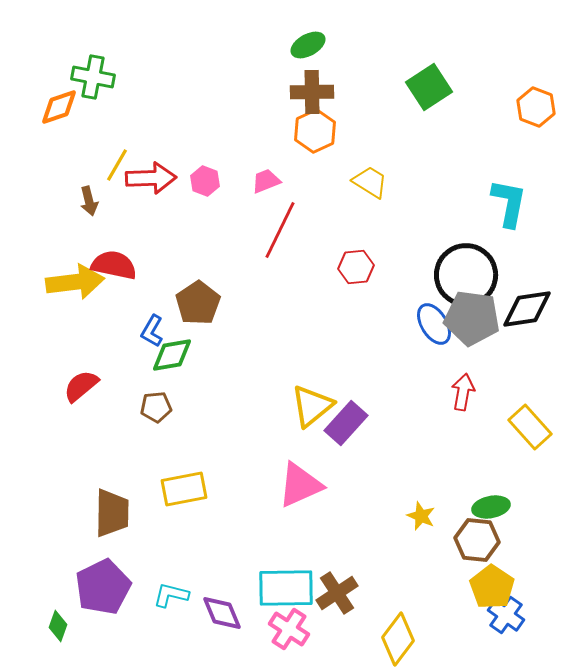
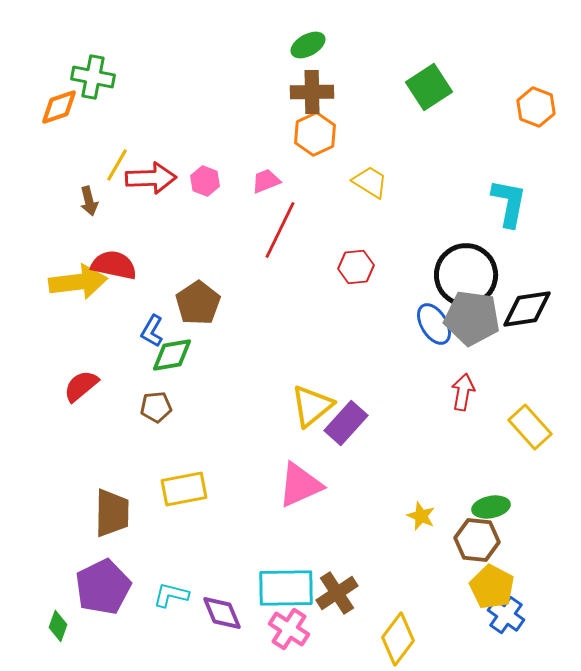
orange hexagon at (315, 131): moved 3 px down
yellow arrow at (75, 282): moved 3 px right
yellow pentagon at (492, 587): rotated 6 degrees counterclockwise
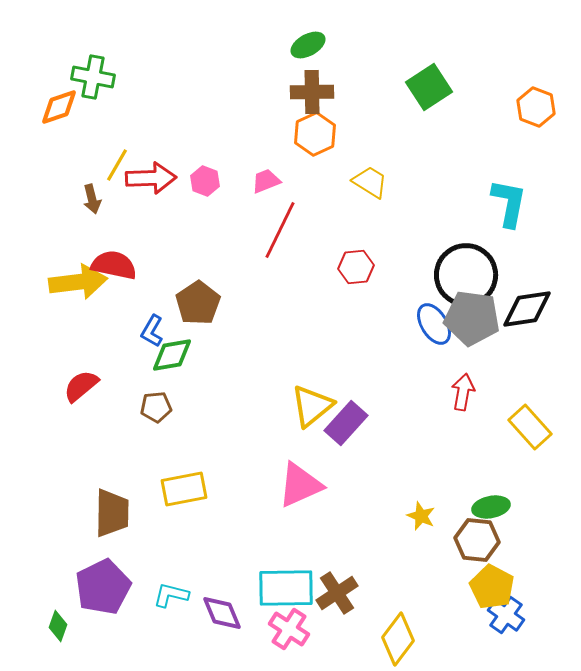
brown arrow at (89, 201): moved 3 px right, 2 px up
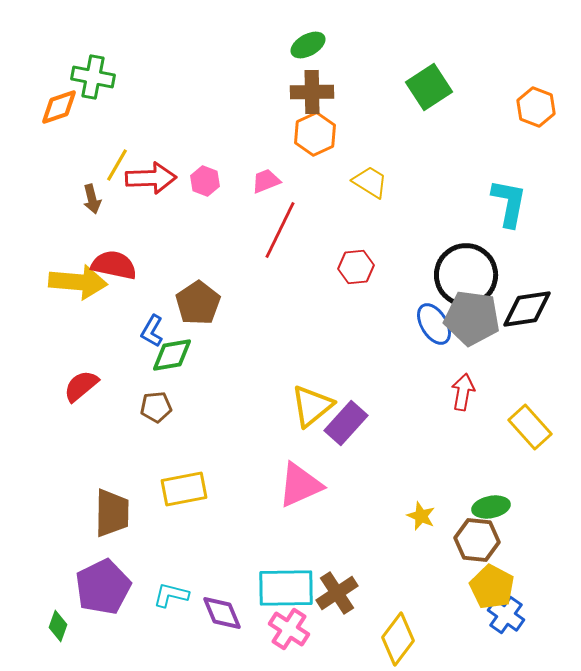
yellow arrow at (78, 282): rotated 12 degrees clockwise
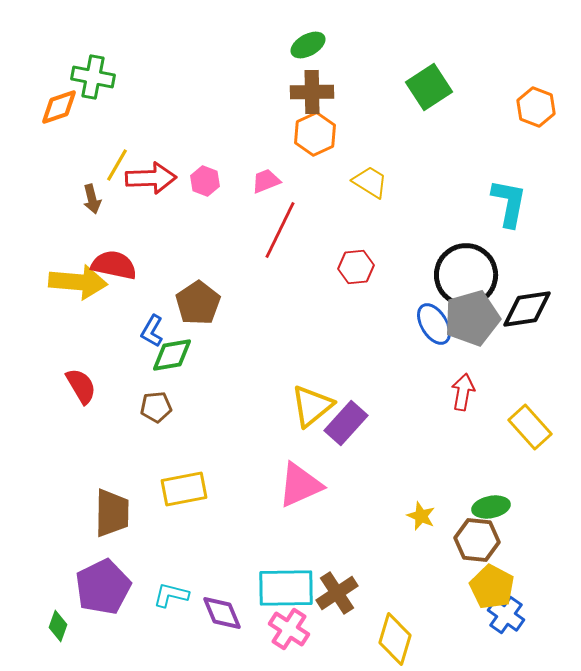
gray pentagon at (472, 318): rotated 24 degrees counterclockwise
red semicircle at (81, 386): rotated 99 degrees clockwise
yellow diamond at (398, 639): moved 3 px left; rotated 21 degrees counterclockwise
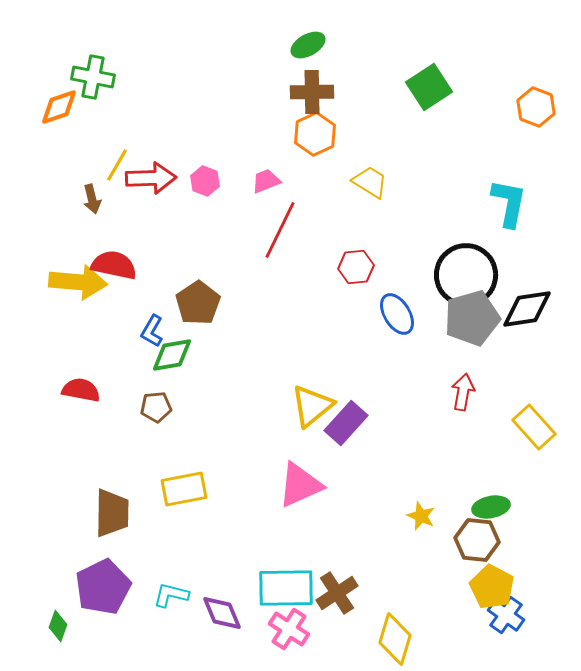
blue ellipse at (434, 324): moved 37 px left, 10 px up
red semicircle at (81, 386): moved 4 px down; rotated 48 degrees counterclockwise
yellow rectangle at (530, 427): moved 4 px right
